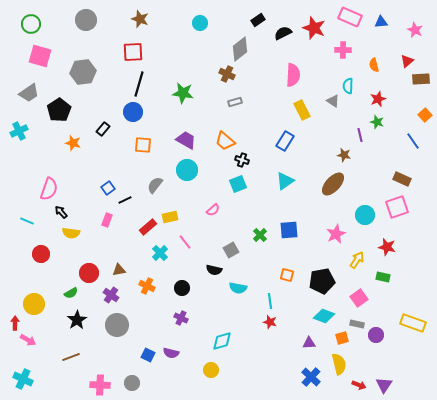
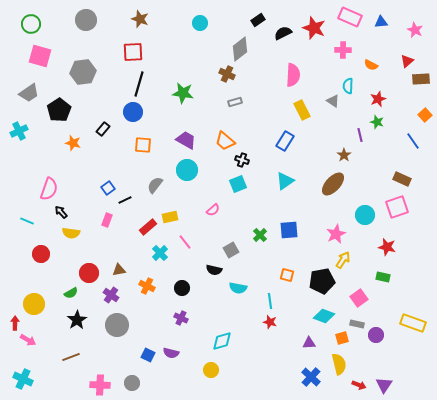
orange semicircle at (374, 65): moved 3 px left; rotated 48 degrees counterclockwise
brown star at (344, 155): rotated 24 degrees clockwise
yellow arrow at (357, 260): moved 14 px left
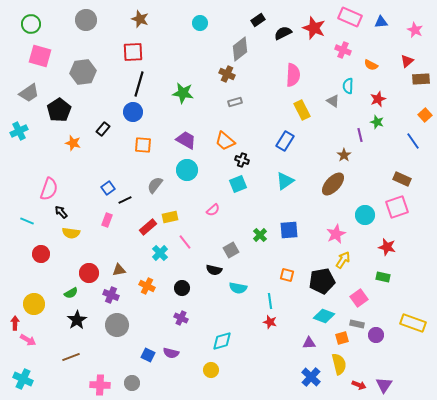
pink cross at (343, 50): rotated 21 degrees clockwise
purple cross at (111, 295): rotated 14 degrees counterclockwise
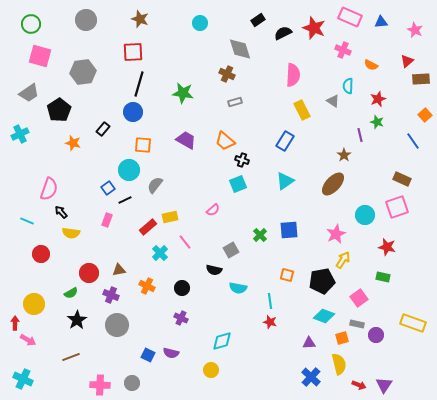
gray diamond at (240, 49): rotated 70 degrees counterclockwise
cyan cross at (19, 131): moved 1 px right, 3 px down
cyan circle at (187, 170): moved 58 px left
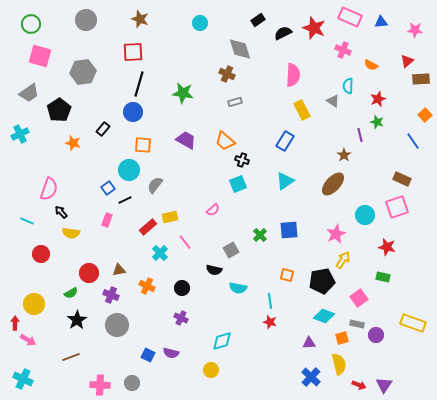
pink star at (415, 30): rotated 21 degrees counterclockwise
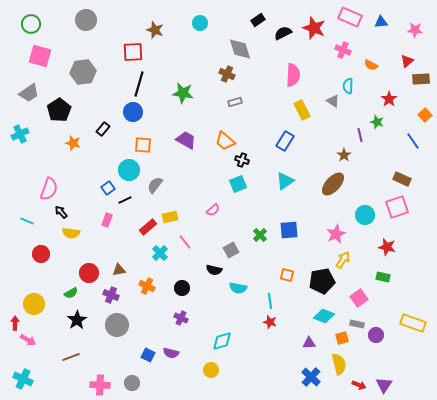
brown star at (140, 19): moved 15 px right, 11 px down
red star at (378, 99): moved 11 px right; rotated 14 degrees counterclockwise
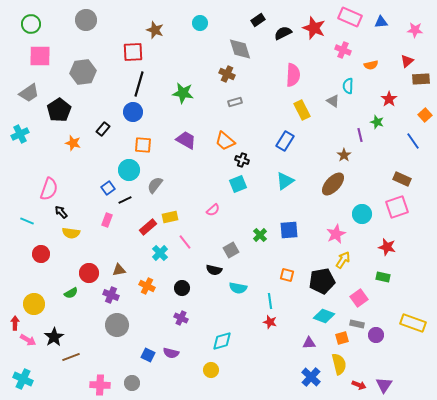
pink square at (40, 56): rotated 15 degrees counterclockwise
orange semicircle at (371, 65): rotated 40 degrees counterclockwise
cyan circle at (365, 215): moved 3 px left, 1 px up
black star at (77, 320): moved 23 px left, 17 px down
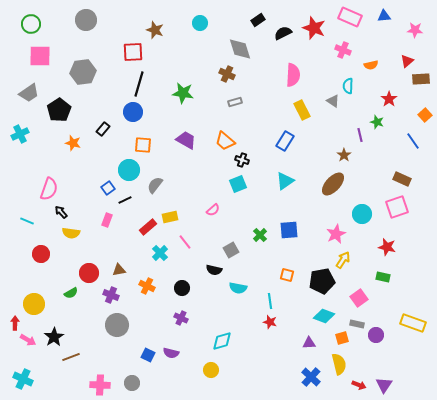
blue triangle at (381, 22): moved 3 px right, 6 px up
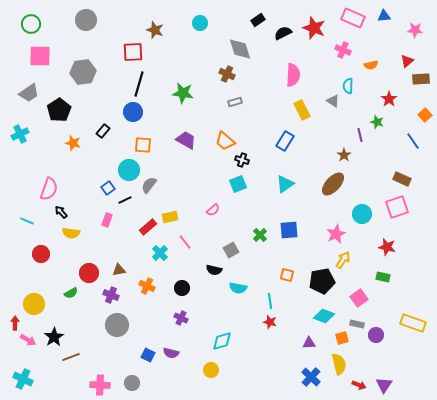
pink rectangle at (350, 17): moved 3 px right, 1 px down
black rectangle at (103, 129): moved 2 px down
cyan triangle at (285, 181): moved 3 px down
gray semicircle at (155, 185): moved 6 px left
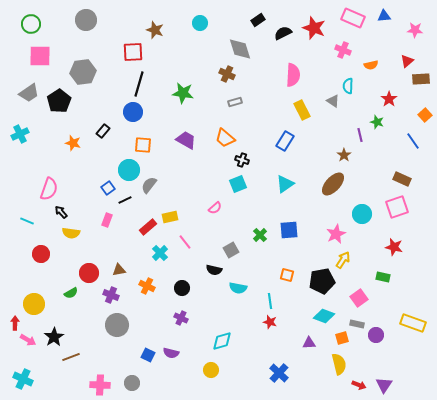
black pentagon at (59, 110): moved 9 px up
orange trapezoid at (225, 141): moved 3 px up
pink semicircle at (213, 210): moved 2 px right, 2 px up
red star at (387, 247): moved 7 px right
blue cross at (311, 377): moved 32 px left, 4 px up
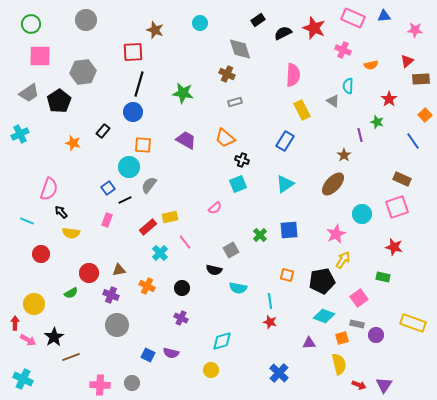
cyan circle at (129, 170): moved 3 px up
